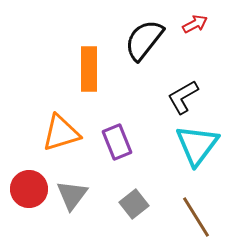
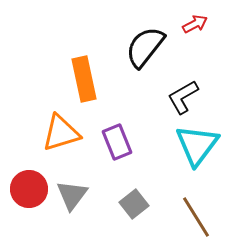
black semicircle: moved 1 px right, 7 px down
orange rectangle: moved 5 px left, 10 px down; rotated 12 degrees counterclockwise
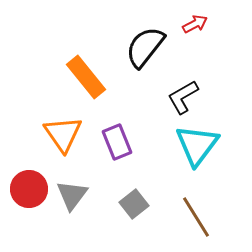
orange rectangle: moved 2 px right, 2 px up; rotated 27 degrees counterclockwise
orange triangle: moved 2 px right, 1 px down; rotated 48 degrees counterclockwise
